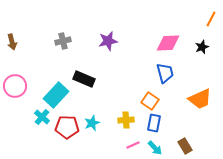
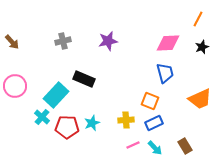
orange line: moved 13 px left
brown arrow: rotated 28 degrees counterclockwise
orange square: rotated 12 degrees counterclockwise
blue rectangle: rotated 54 degrees clockwise
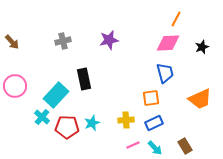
orange line: moved 22 px left
purple star: moved 1 px right, 1 px up
black rectangle: rotated 55 degrees clockwise
orange square: moved 1 px right, 3 px up; rotated 30 degrees counterclockwise
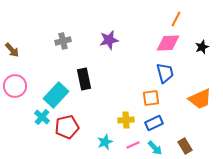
brown arrow: moved 8 px down
cyan star: moved 13 px right, 19 px down
red pentagon: rotated 15 degrees counterclockwise
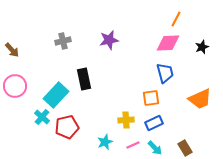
brown rectangle: moved 2 px down
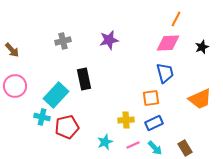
cyan cross: rotated 28 degrees counterclockwise
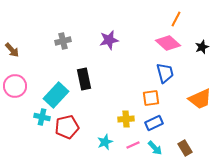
pink diamond: rotated 45 degrees clockwise
yellow cross: moved 1 px up
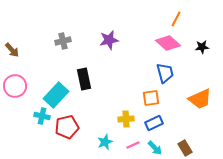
black star: rotated 16 degrees clockwise
cyan cross: moved 1 px up
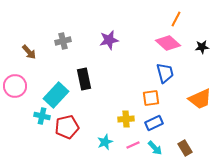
brown arrow: moved 17 px right, 2 px down
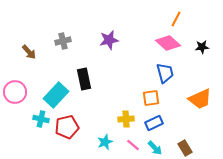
pink circle: moved 6 px down
cyan cross: moved 1 px left, 3 px down
pink line: rotated 64 degrees clockwise
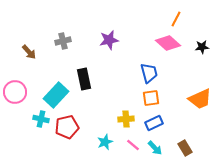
blue trapezoid: moved 16 px left
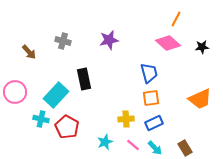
gray cross: rotated 28 degrees clockwise
red pentagon: rotated 30 degrees counterclockwise
